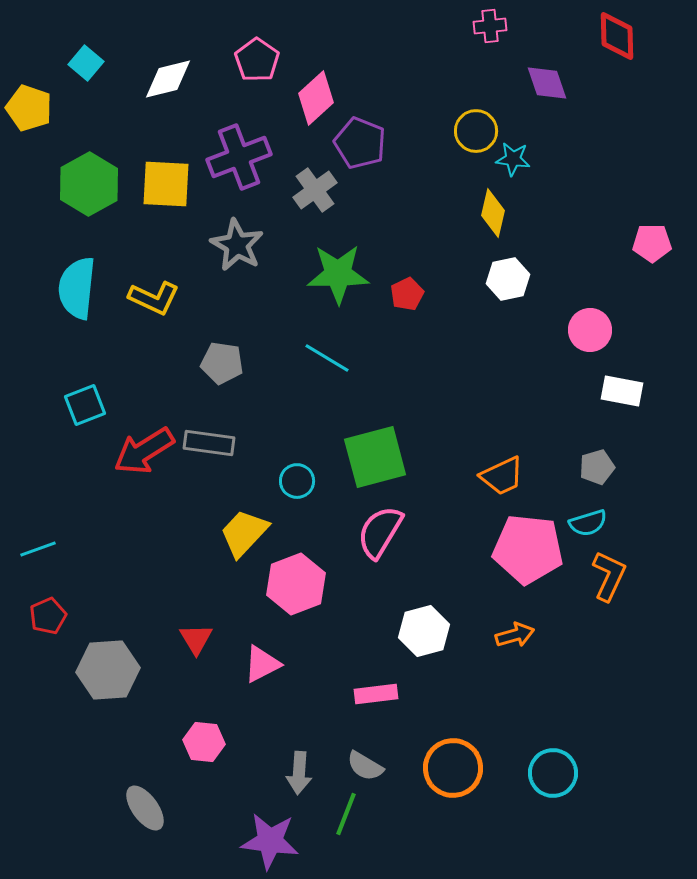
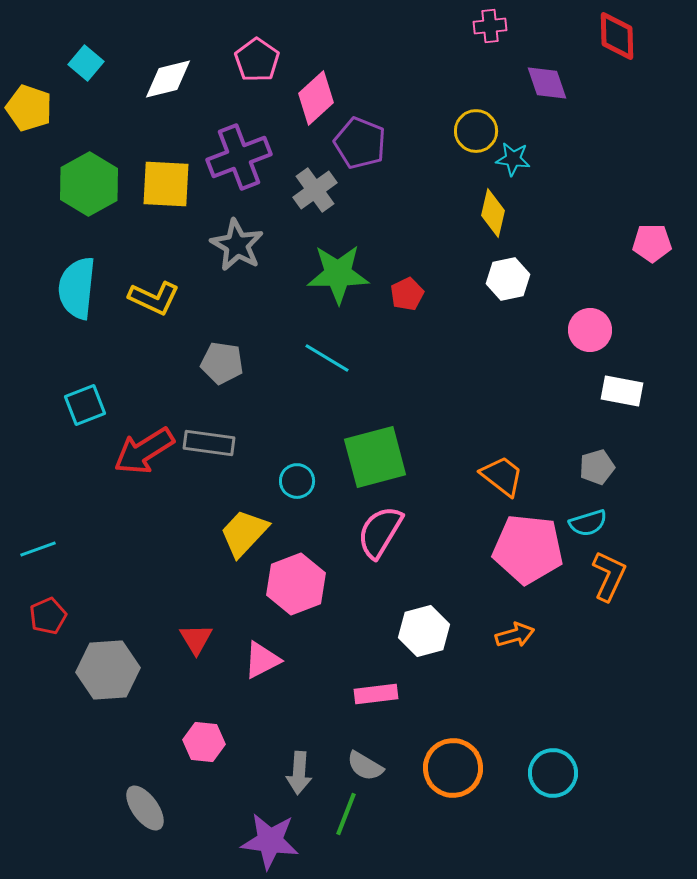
orange trapezoid at (502, 476): rotated 117 degrees counterclockwise
pink triangle at (262, 664): moved 4 px up
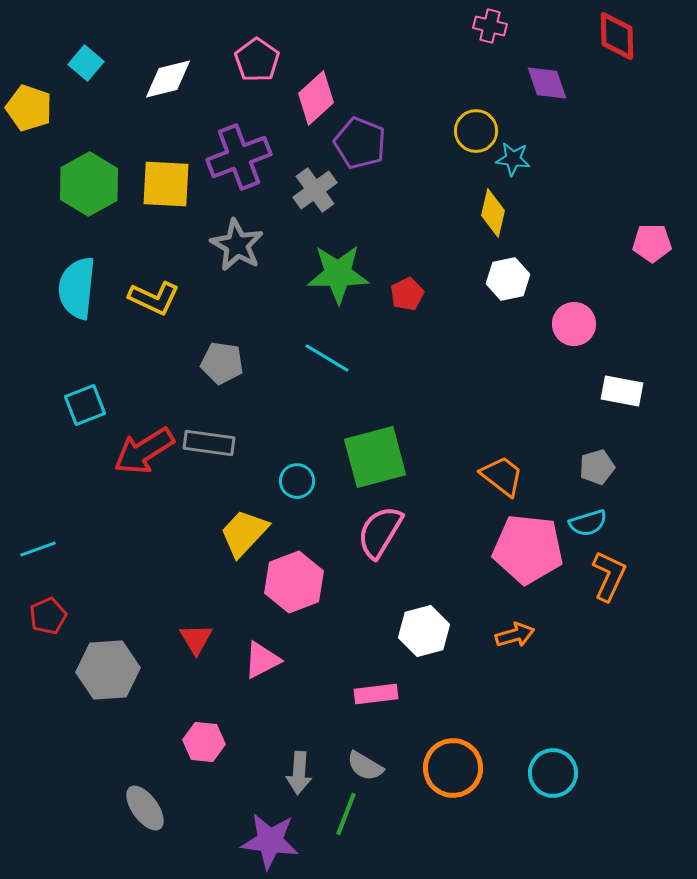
pink cross at (490, 26): rotated 20 degrees clockwise
pink circle at (590, 330): moved 16 px left, 6 px up
pink hexagon at (296, 584): moved 2 px left, 2 px up
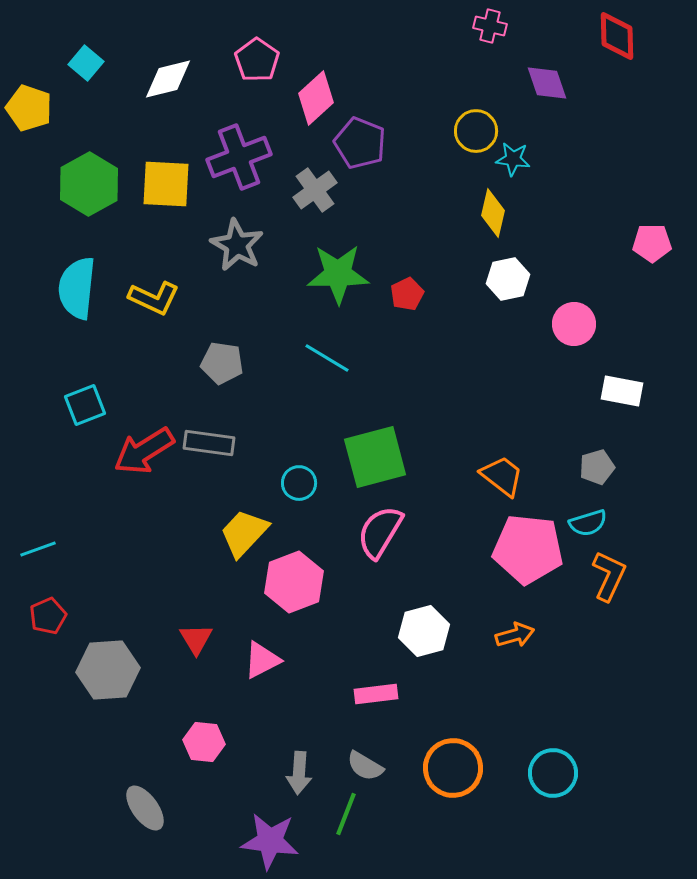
cyan circle at (297, 481): moved 2 px right, 2 px down
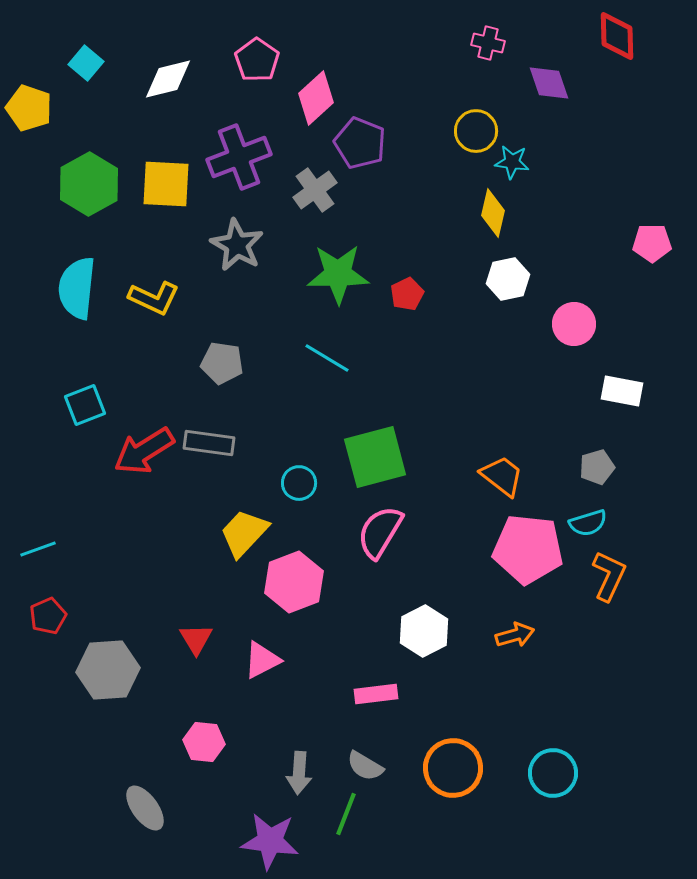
pink cross at (490, 26): moved 2 px left, 17 px down
purple diamond at (547, 83): moved 2 px right
cyan star at (513, 159): moved 1 px left, 3 px down
white hexagon at (424, 631): rotated 12 degrees counterclockwise
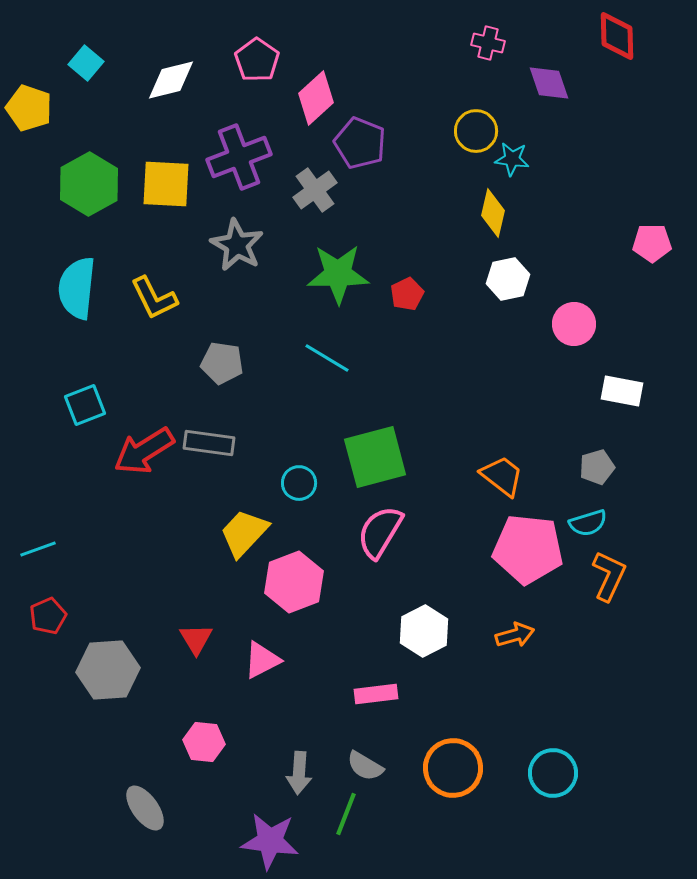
white diamond at (168, 79): moved 3 px right, 1 px down
cyan star at (512, 162): moved 3 px up
yellow L-shape at (154, 298): rotated 39 degrees clockwise
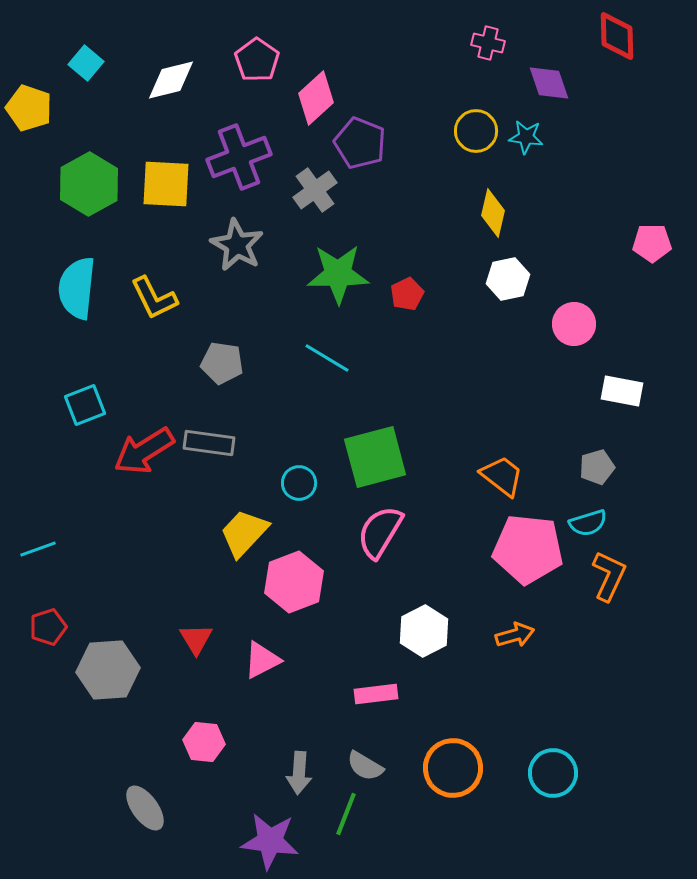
cyan star at (512, 159): moved 14 px right, 22 px up
red pentagon at (48, 616): moved 11 px down; rotated 6 degrees clockwise
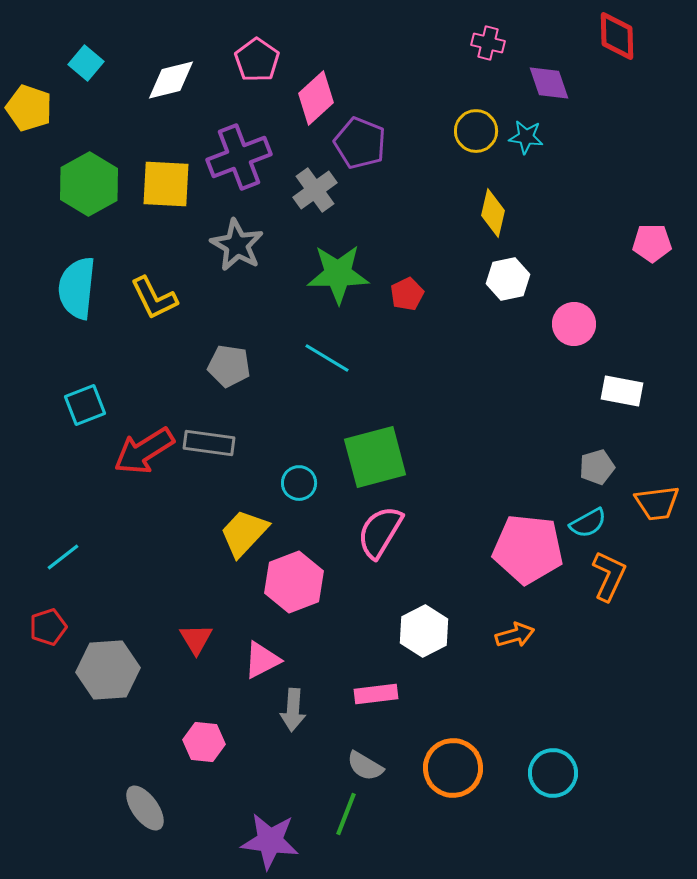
gray pentagon at (222, 363): moved 7 px right, 3 px down
orange trapezoid at (502, 476): moved 155 px right, 27 px down; rotated 135 degrees clockwise
cyan semicircle at (588, 523): rotated 12 degrees counterclockwise
cyan line at (38, 549): moved 25 px right, 8 px down; rotated 18 degrees counterclockwise
gray arrow at (299, 773): moved 6 px left, 63 px up
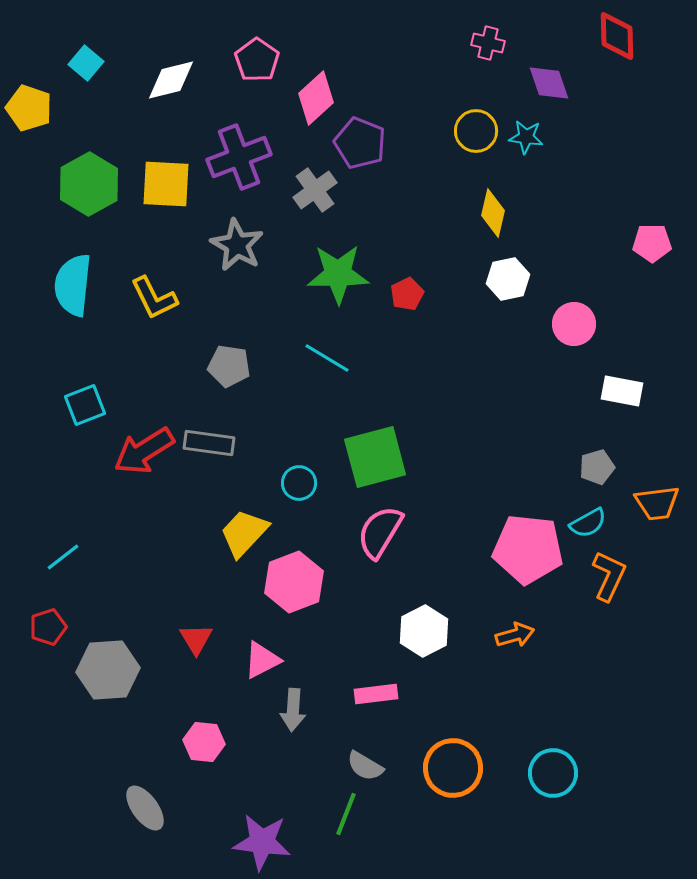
cyan semicircle at (77, 288): moved 4 px left, 3 px up
purple star at (270, 841): moved 8 px left, 1 px down
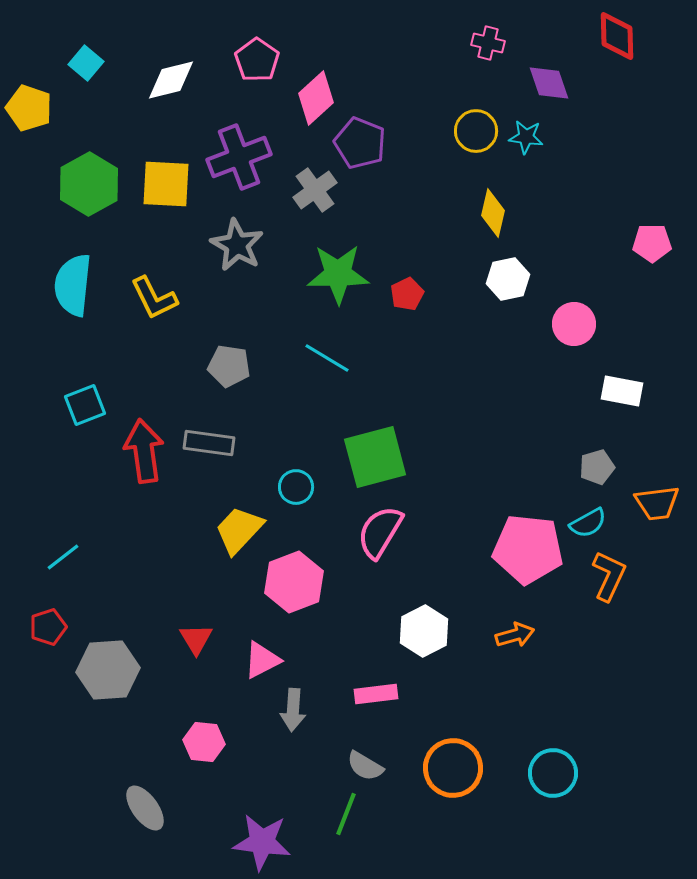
red arrow at (144, 451): rotated 114 degrees clockwise
cyan circle at (299, 483): moved 3 px left, 4 px down
yellow trapezoid at (244, 533): moved 5 px left, 3 px up
